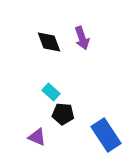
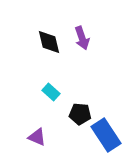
black diamond: rotated 8 degrees clockwise
black pentagon: moved 17 px right
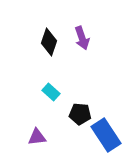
black diamond: rotated 32 degrees clockwise
purple triangle: rotated 30 degrees counterclockwise
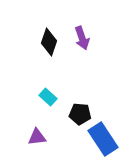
cyan rectangle: moved 3 px left, 5 px down
blue rectangle: moved 3 px left, 4 px down
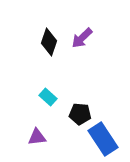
purple arrow: rotated 65 degrees clockwise
